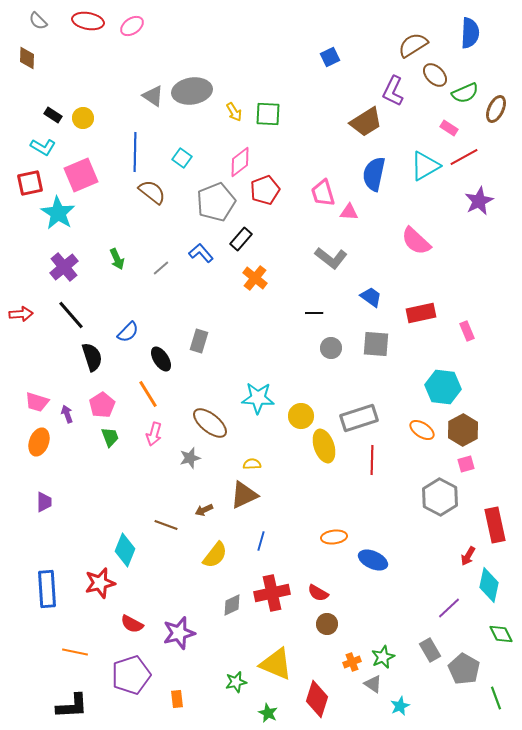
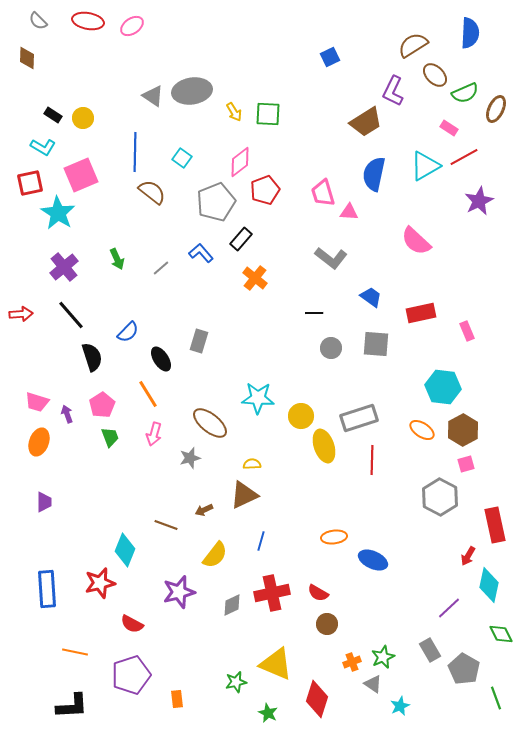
purple star at (179, 633): moved 41 px up
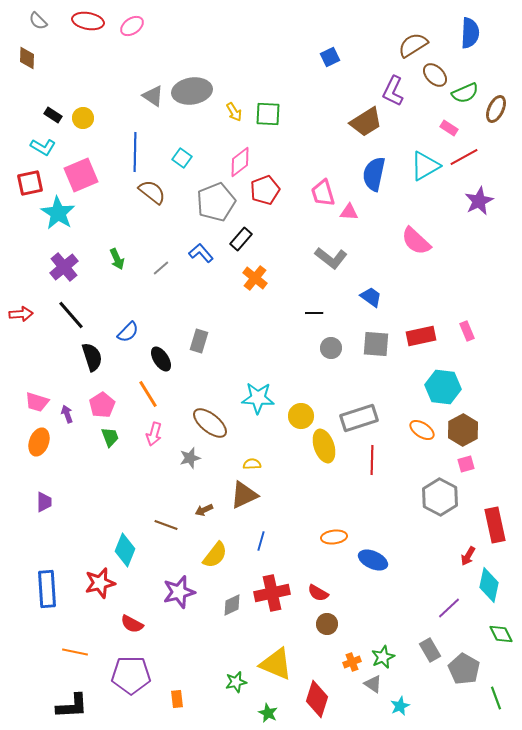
red rectangle at (421, 313): moved 23 px down
purple pentagon at (131, 675): rotated 18 degrees clockwise
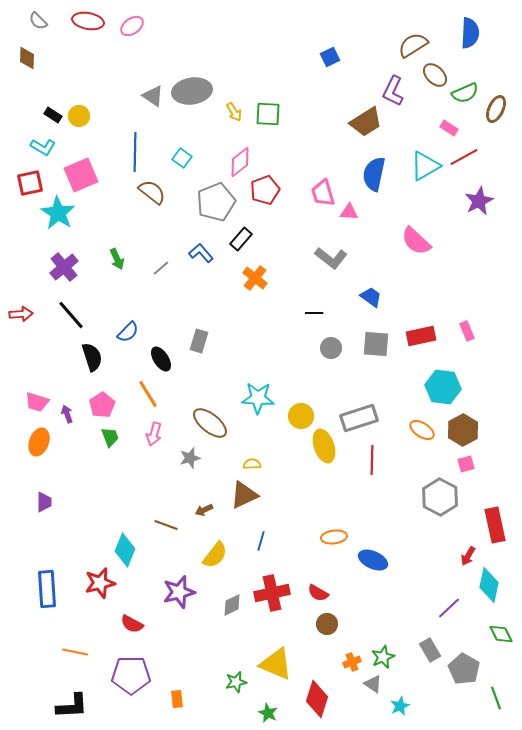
yellow circle at (83, 118): moved 4 px left, 2 px up
